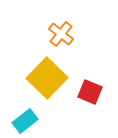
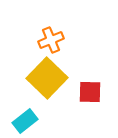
orange cross: moved 10 px left, 6 px down; rotated 30 degrees clockwise
red square: rotated 20 degrees counterclockwise
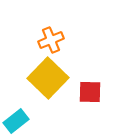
yellow square: moved 1 px right
cyan rectangle: moved 9 px left
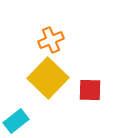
red square: moved 2 px up
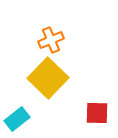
red square: moved 7 px right, 23 px down
cyan rectangle: moved 1 px right, 2 px up
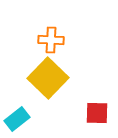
orange cross: rotated 25 degrees clockwise
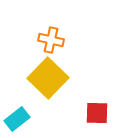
orange cross: rotated 10 degrees clockwise
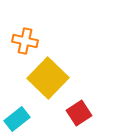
orange cross: moved 26 px left, 1 px down
red square: moved 18 px left; rotated 35 degrees counterclockwise
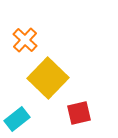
orange cross: moved 1 px up; rotated 30 degrees clockwise
red square: rotated 20 degrees clockwise
